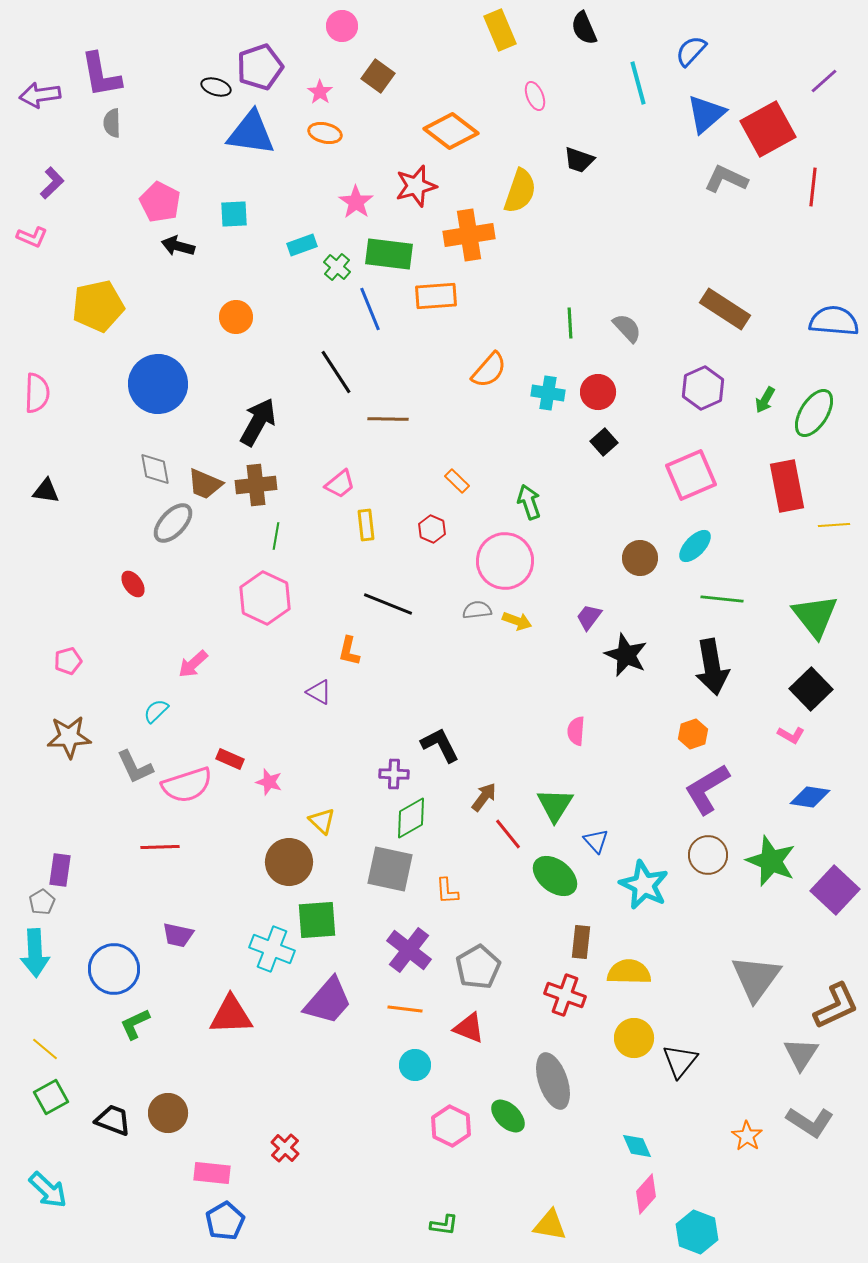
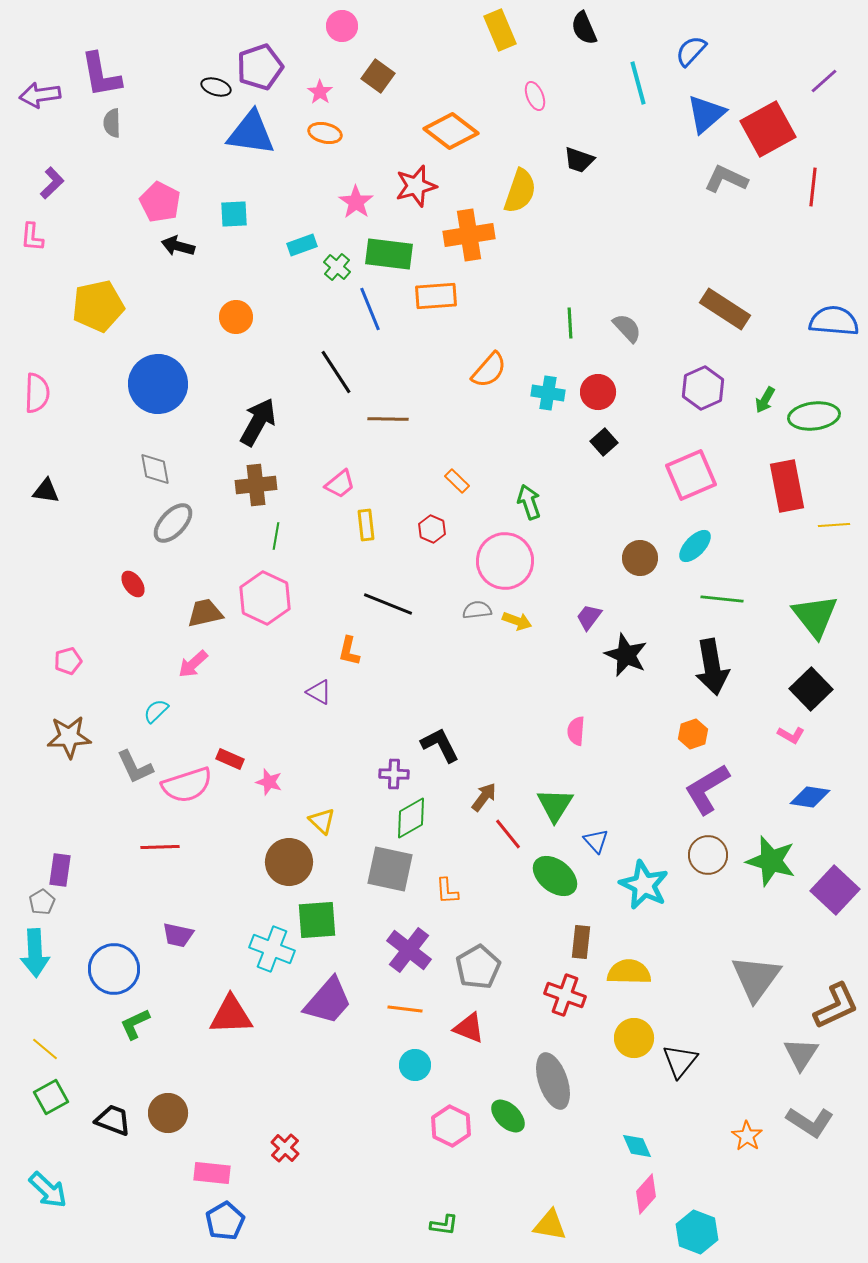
pink L-shape at (32, 237): rotated 72 degrees clockwise
green ellipse at (814, 413): moved 3 px down; rotated 51 degrees clockwise
brown trapezoid at (205, 484): moved 129 px down; rotated 144 degrees clockwise
green star at (771, 861): rotated 6 degrees counterclockwise
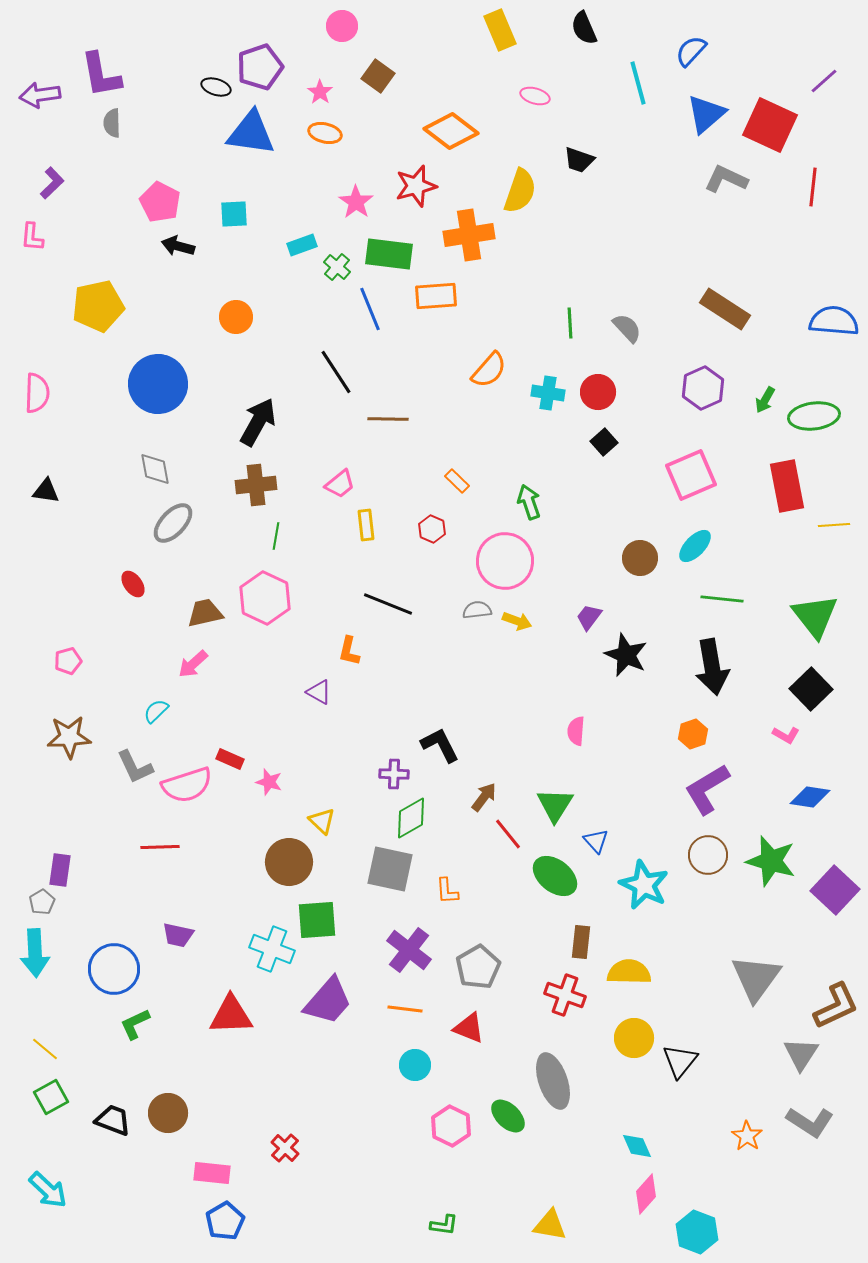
pink ellipse at (535, 96): rotated 52 degrees counterclockwise
red square at (768, 129): moved 2 px right, 4 px up; rotated 36 degrees counterclockwise
pink L-shape at (791, 735): moved 5 px left
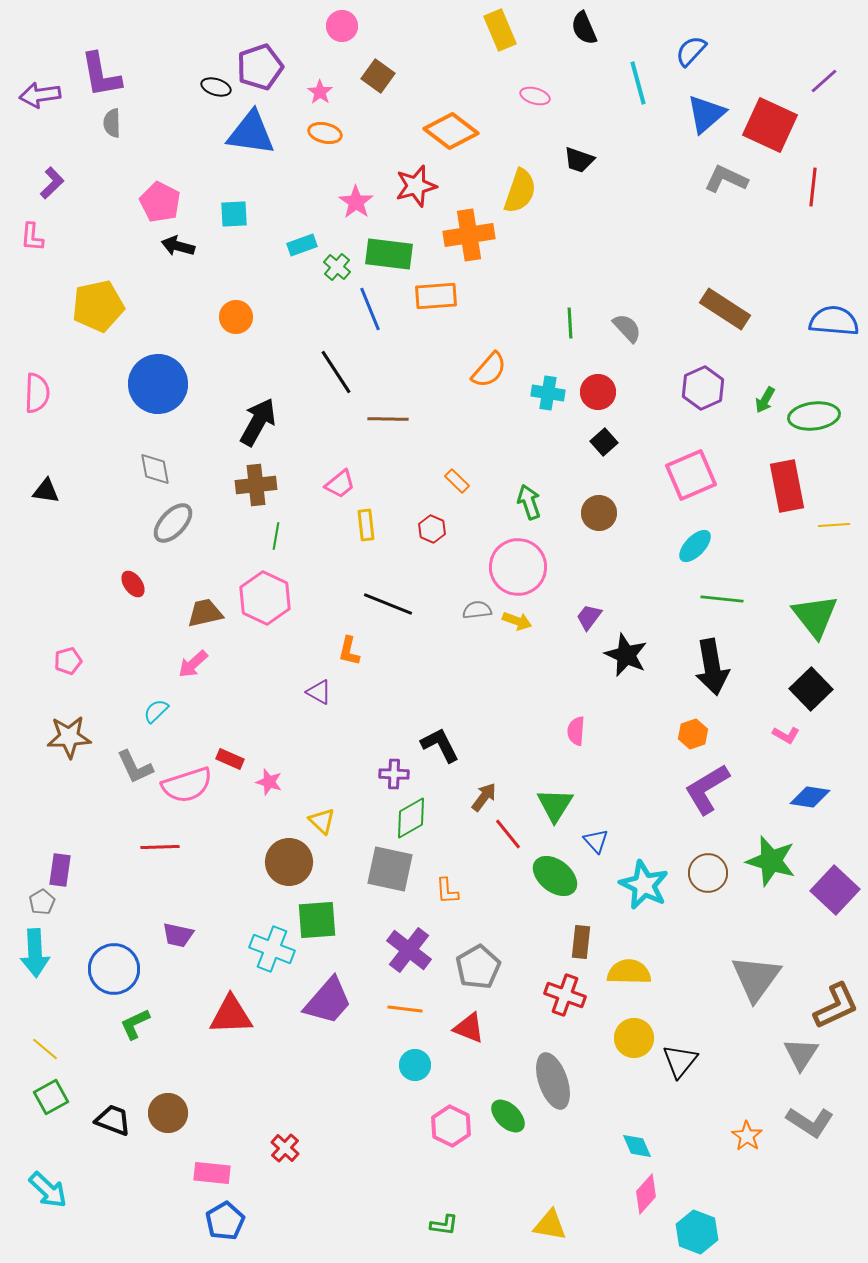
brown circle at (640, 558): moved 41 px left, 45 px up
pink circle at (505, 561): moved 13 px right, 6 px down
brown circle at (708, 855): moved 18 px down
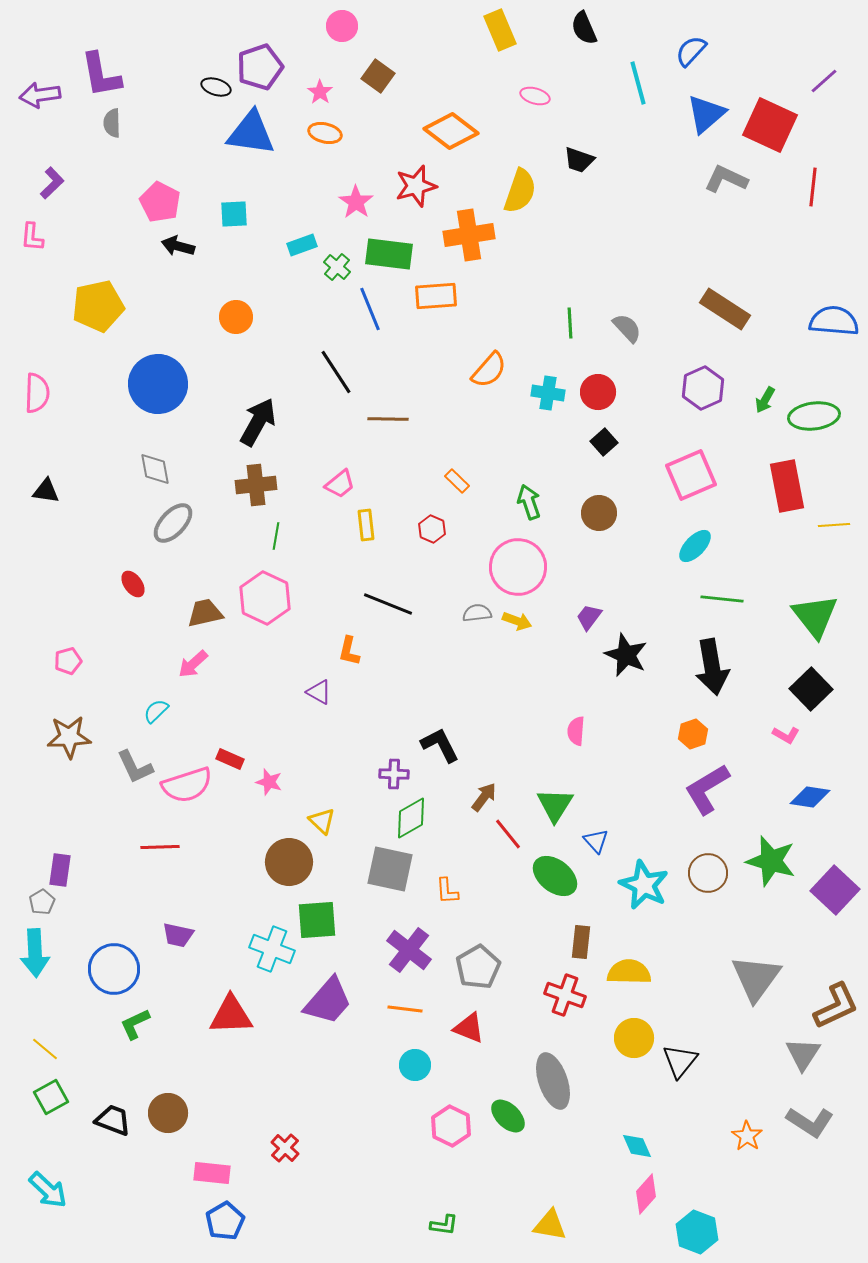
gray semicircle at (477, 610): moved 3 px down
gray triangle at (801, 1054): moved 2 px right
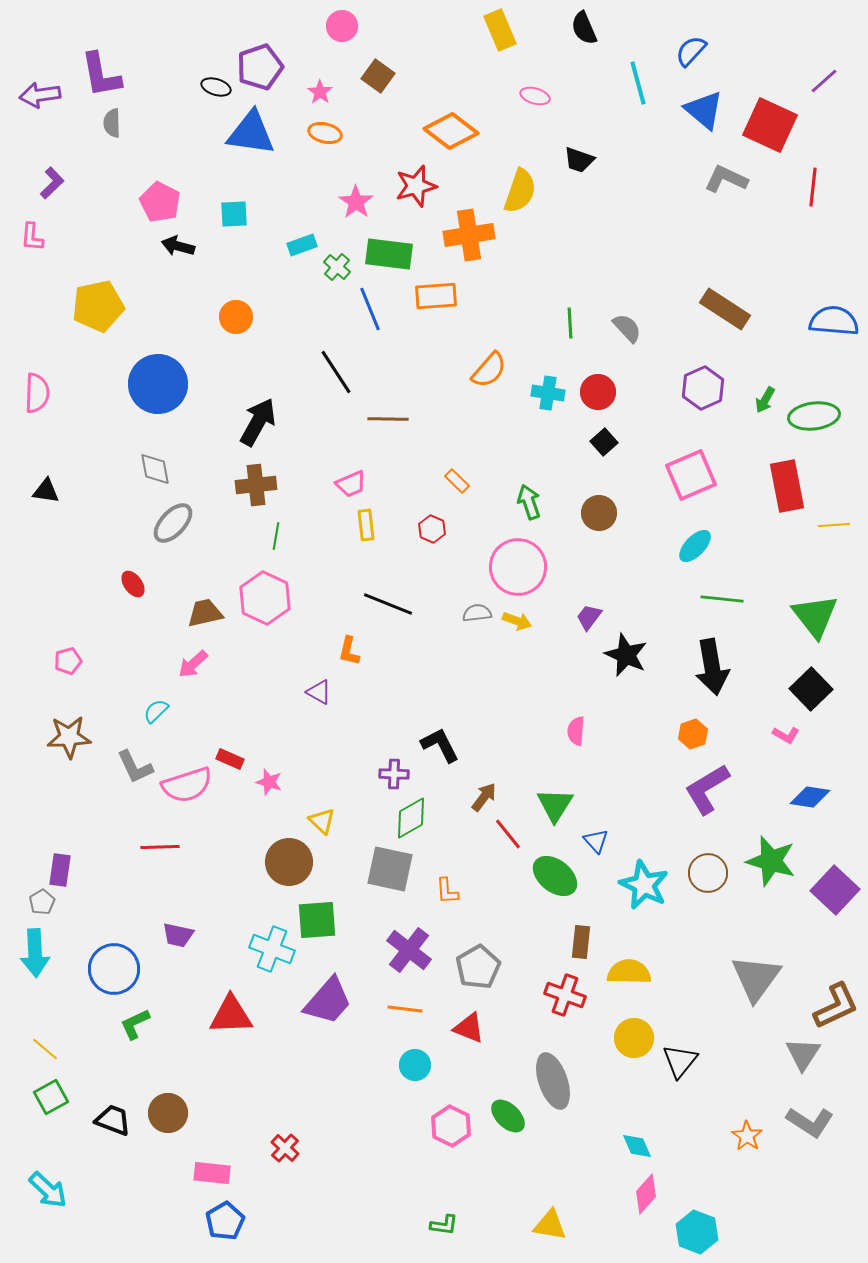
blue triangle at (706, 114): moved 2 px left, 4 px up; rotated 39 degrees counterclockwise
pink trapezoid at (340, 484): moved 11 px right; rotated 16 degrees clockwise
